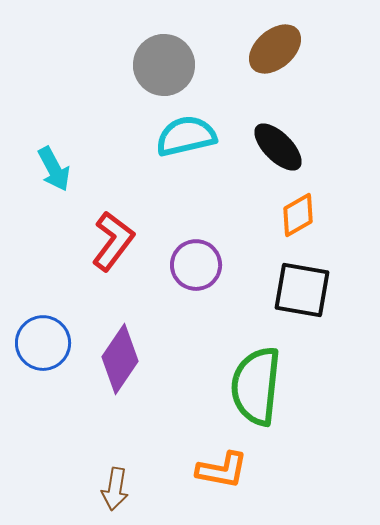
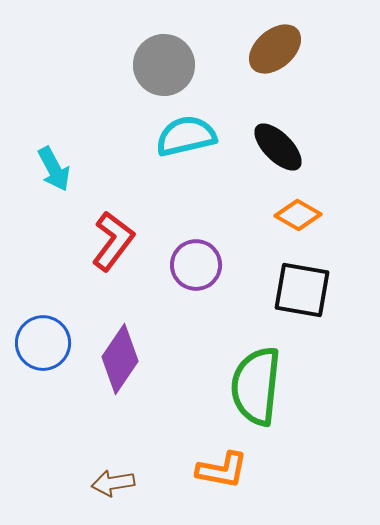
orange diamond: rotated 60 degrees clockwise
brown arrow: moved 2 px left, 6 px up; rotated 72 degrees clockwise
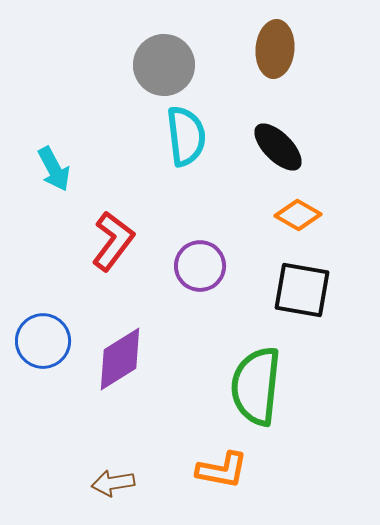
brown ellipse: rotated 44 degrees counterclockwise
cyan semicircle: rotated 96 degrees clockwise
purple circle: moved 4 px right, 1 px down
blue circle: moved 2 px up
purple diamond: rotated 24 degrees clockwise
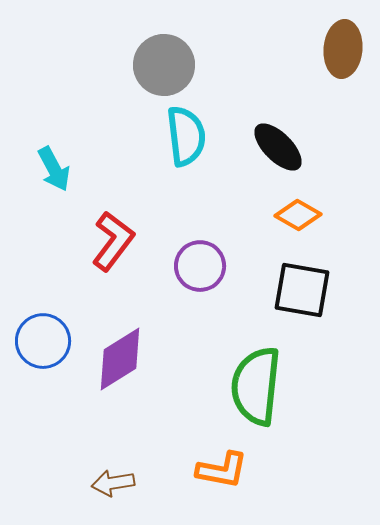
brown ellipse: moved 68 px right
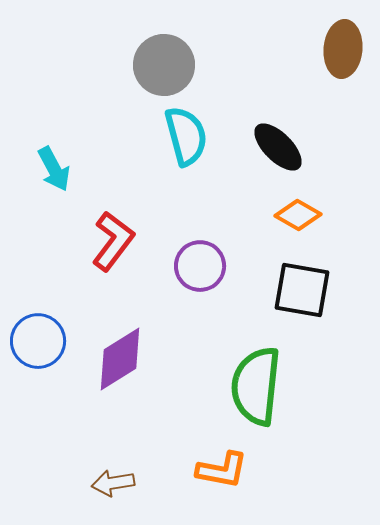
cyan semicircle: rotated 8 degrees counterclockwise
blue circle: moved 5 px left
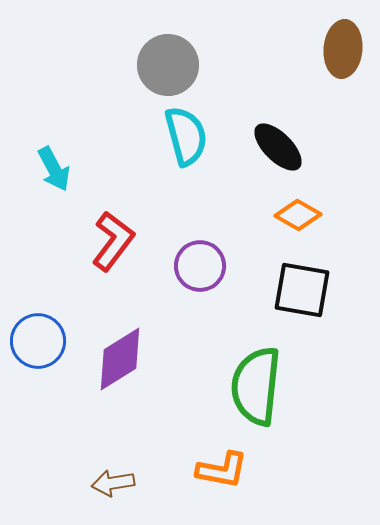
gray circle: moved 4 px right
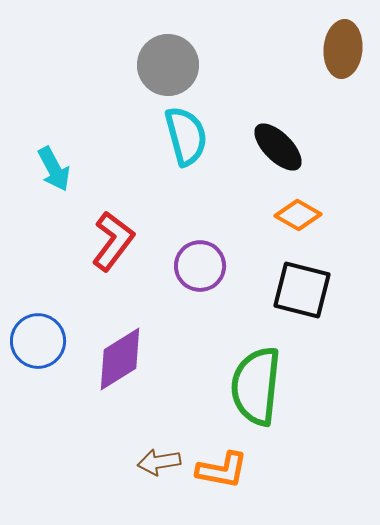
black square: rotated 4 degrees clockwise
brown arrow: moved 46 px right, 21 px up
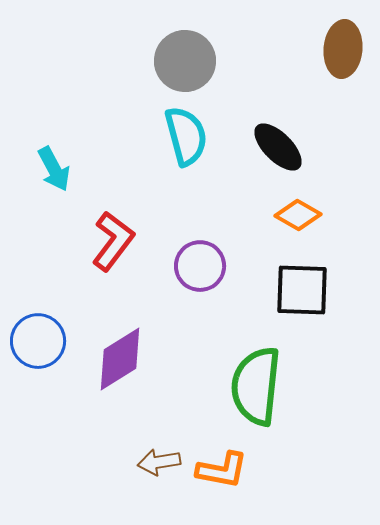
gray circle: moved 17 px right, 4 px up
black square: rotated 12 degrees counterclockwise
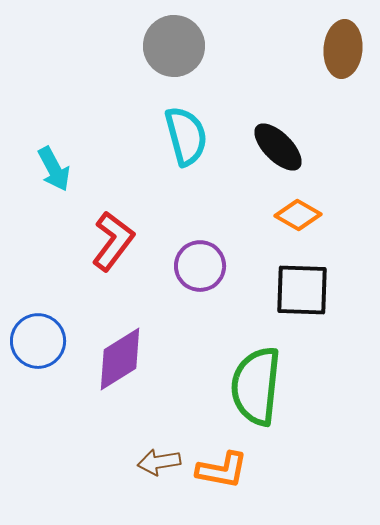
gray circle: moved 11 px left, 15 px up
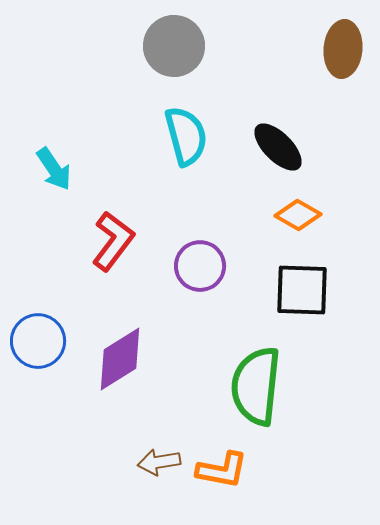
cyan arrow: rotated 6 degrees counterclockwise
